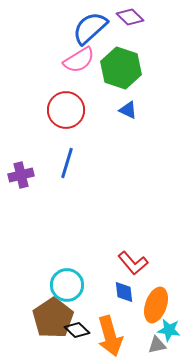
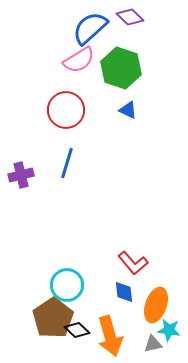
gray triangle: moved 4 px left, 1 px up
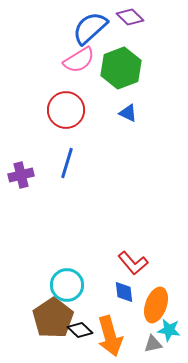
green hexagon: rotated 21 degrees clockwise
blue triangle: moved 3 px down
black diamond: moved 3 px right
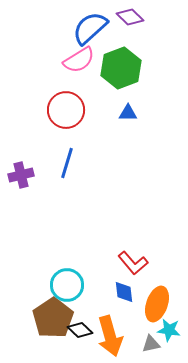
blue triangle: rotated 24 degrees counterclockwise
orange ellipse: moved 1 px right, 1 px up
gray triangle: moved 2 px left
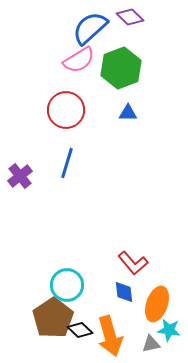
purple cross: moved 1 px left, 1 px down; rotated 25 degrees counterclockwise
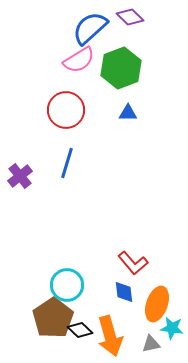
cyan star: moved 3 px right, 2 px up
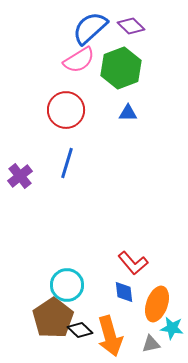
purple diamond: moved 1 px right, 9 px down
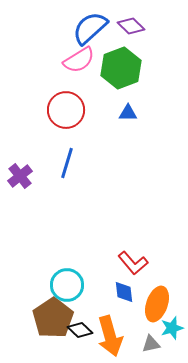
cyan star: rotated 25 degrees counterclockwise
